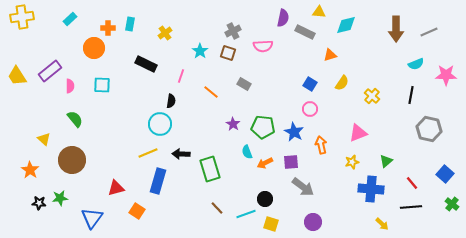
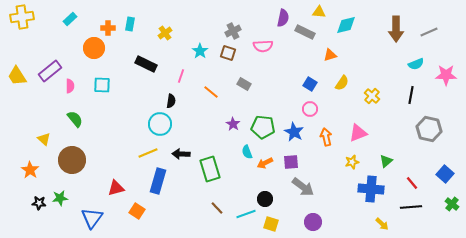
orange arrow at (321, 145): moved 5 px right, 8 px up
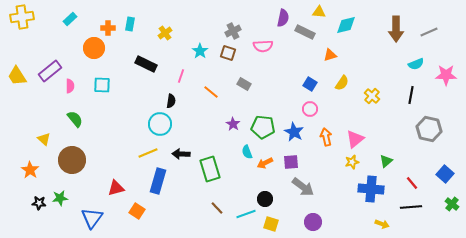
pink triangle at (358, 133): moved 3 px left, 6 px down; rotated 18 degrees counterclockwise
yellow arrow at (382, 224): rotated 24 degrees counterclockwise
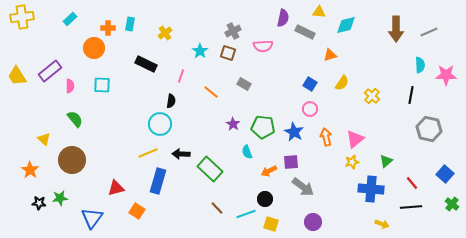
cyan semicircle at (416, 64): moved 4 px right, 1 px down; rotated 70 degrees counterclockwise
orange arrow at (265, 163): moved 4 px right, 8 px down
green rectangle at (210, 169): rotated 30 degrees counterclockwise
